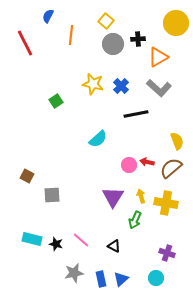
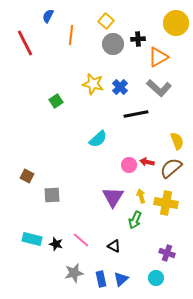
blue cross: moved 1 px left, 1 px down
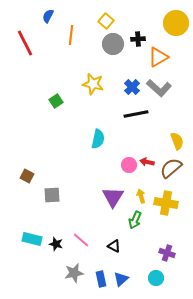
blue cross: moved 12 px right
cyan semicircle: rotated 36 degrees counterclockwise
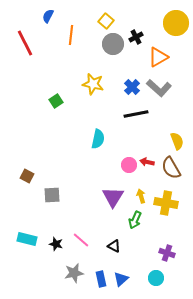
black cross: moved 2 px left, 2 px up; rotated 24 degrees counterclockwise
brown semicircle: rotated 80 degrees counterclockwise
cyan rectangle: moved 5 px left
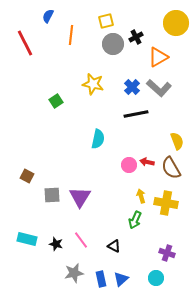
yellow square: rotated 35 degrees clockwise
purple triangle: moved 33 px left
pink line: rotated 12 degrees clockwise
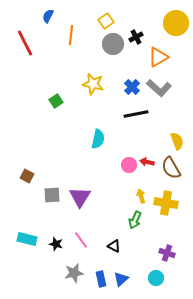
yellow square: rotated 21 degrees counterclockwise
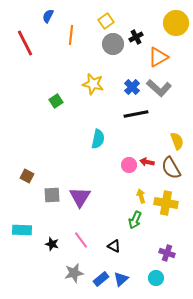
cyan rectangle: moved 5 px left, 9 px up; rotated 12 degrees counterclockwise
black star: moved 4 px left
blue rectangle: rotated 63 degrees clockwise
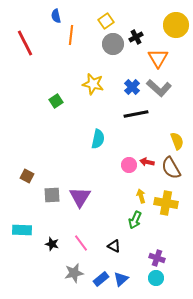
blue semicircle: moved 8 px right; rotated 40 degrees counterclockwise
yellow circle: moved 2 px down
orange triangle: moved 1 px down; rotated 30 degrees counterclockwise
pink line: moved 3 px down
purple cross: moved 10 px left, 5 px down
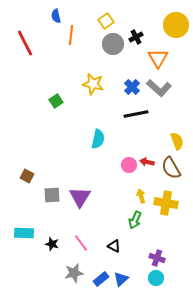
cyan rectangle: moved 2 px right, 3 px down
